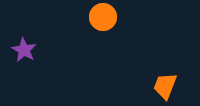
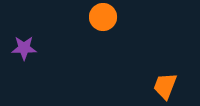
purple star: moved 2 px up; rotated 30 degrees counterclockwise
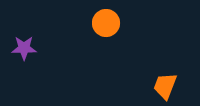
orange circle: moved 3 px right, 6 px down
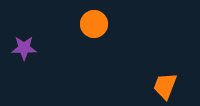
orange circle: moved 12 px left, 1 px down
